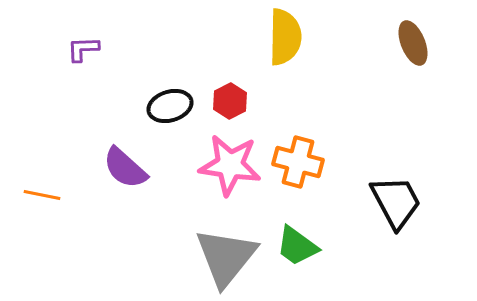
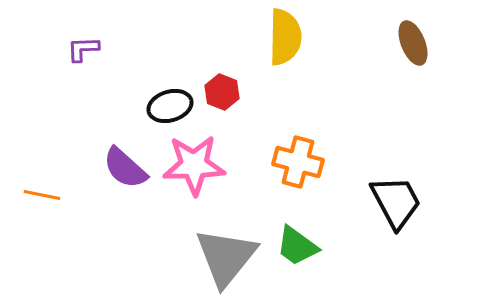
red hexagon: moved 8 px left, 9 px up; rotated 12 degrees counterclockwise
pink star: moved 36 px left; rotated 10 degrees counterclockwise
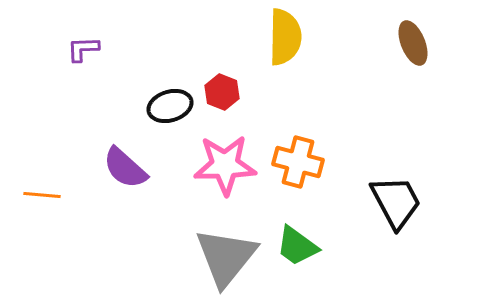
pink star: moved 31 px right
orange line: rotated 6 degrees counterclockwise
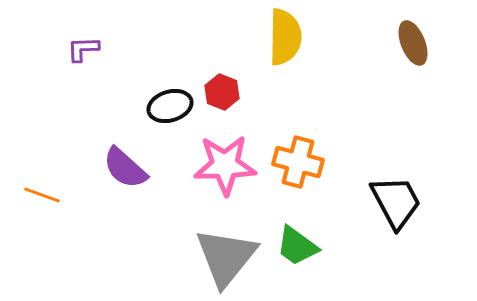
orange line: rotated 15 degrees clockwise
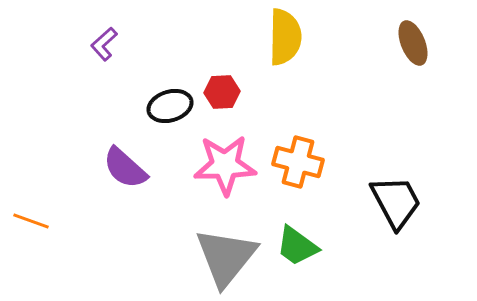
purple L-shape: moved 21 px right, 5 px up; rotated 40 degrees counterclockwise
red hexagon: rotated 24 degrees counterclockwise
orange line: moved 11 px left, 26 px down
